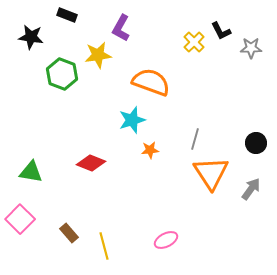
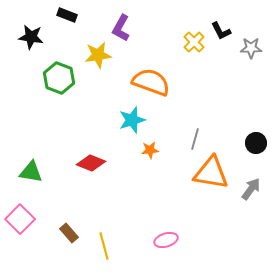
green hexagon: moved 3 px left, 4 px down
orange triangle: rotated 48 degrees counterclockwise
pink ellipse: rotated 10 degrees clockwise
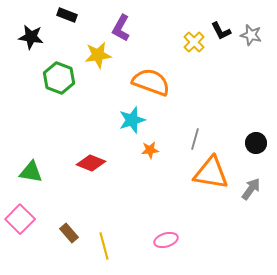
gray star: moved 13 px up; rotated 15 degrees clockwise
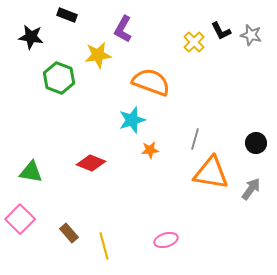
purple L-shape: moved 2 px right, 1 px down
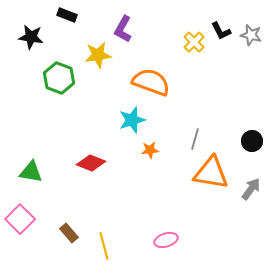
black circle: moved 4 px left, 2 px up
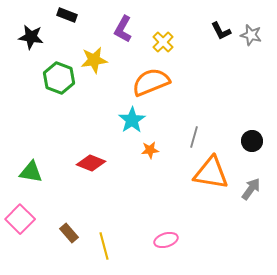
yellow cross: moved 31 px left
yellow star: moved 4 px left, 5 px down
orange semicircle: rotated 42 degrees counterclockwise
cyan star: rotated 16 degrees counterclockwise
gray line: moved 1 px left, 2 px up
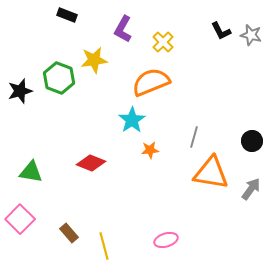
black star: moved 11 px left, 54 px down; rotated 25 degrees counterclockwise
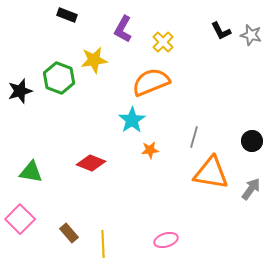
yellow line: moved 1 px left, 2 px up; rotated 12 degrees clockwise
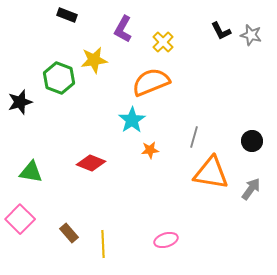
black star: moved 11 px down
